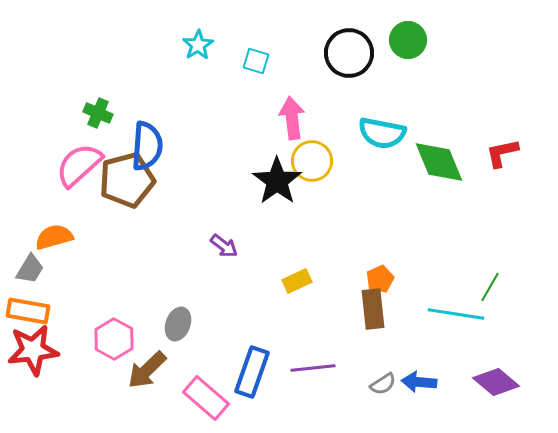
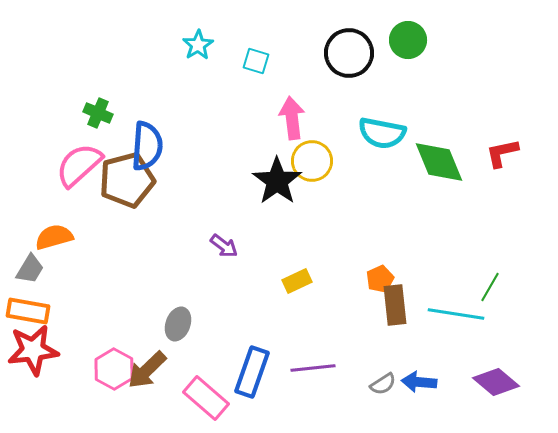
brown rectangle: moved 22 px right, 4 px up
pink hexagon: moved 30 px down
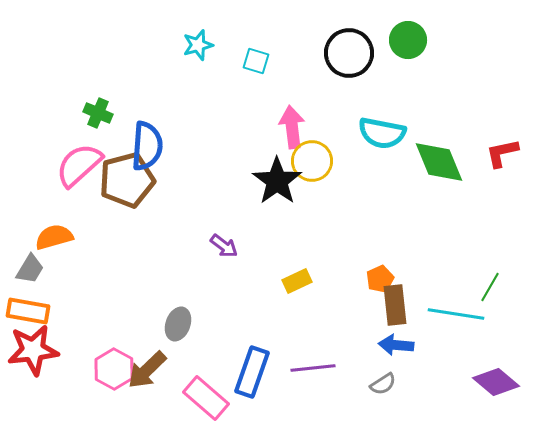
cyan star: rotated 16 degrees clockwise
pink arrow: moved 9 px down
blue arrow: moved 23 px left, 37 px up
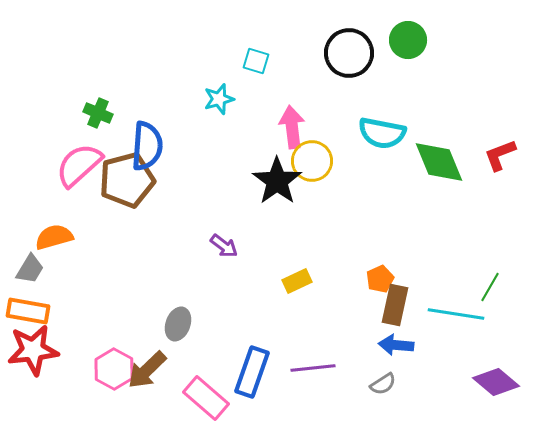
cyan star: moved 21 px right, 54 px down
red L-shape: moved 2 px left, 2 px down; rotated 9 degrees counterclockwise
brown rectangle: rotated 18 degrees clockwise
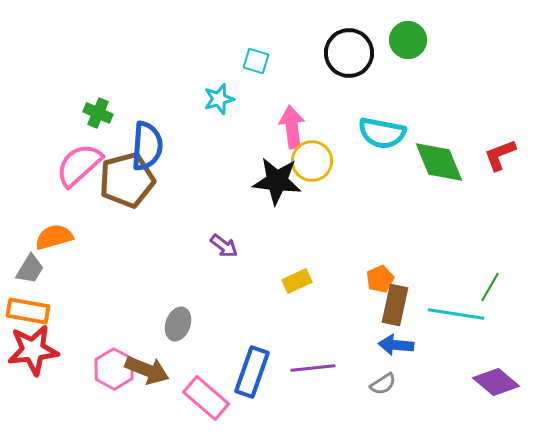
black star: rotated 30 degrees counterclockwise
brown arrow: rotated 114 degrees counterclockwise
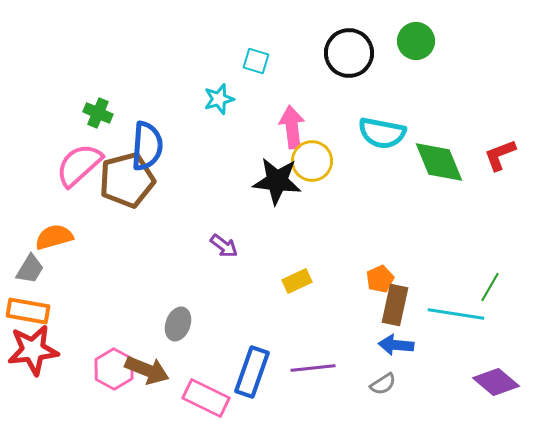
green circle: moved 8 px right, 1 px down
pink rectangle: rotated 15 degrees counterclockwise
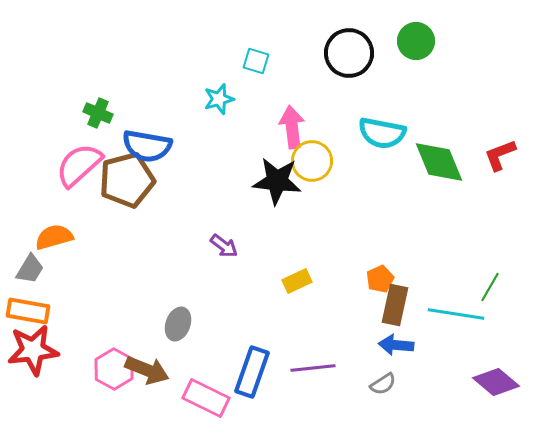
blue semicircle: rotated 96 degrees clockwise
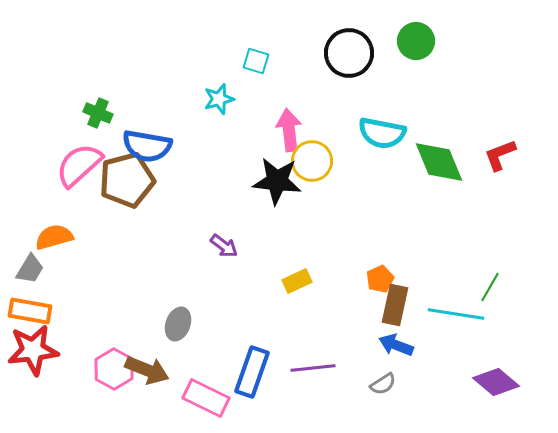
pink arrow: moved 3 px left, 3 px down
orange rectangle: moved 2 px right
blue arrow: rotated 16 degrees clockwise
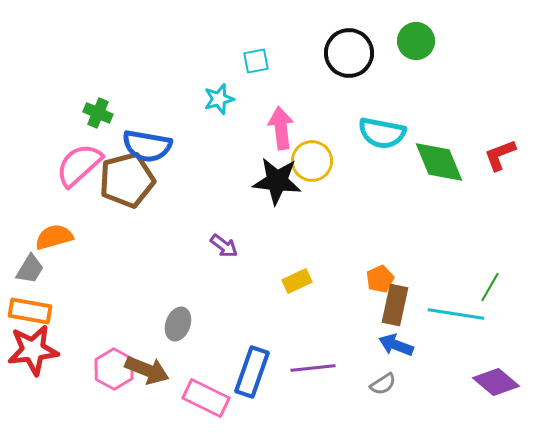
cyan square: rotated 28 degrees counterclockwise
pink arrow: moved 8 px left, 2 px up
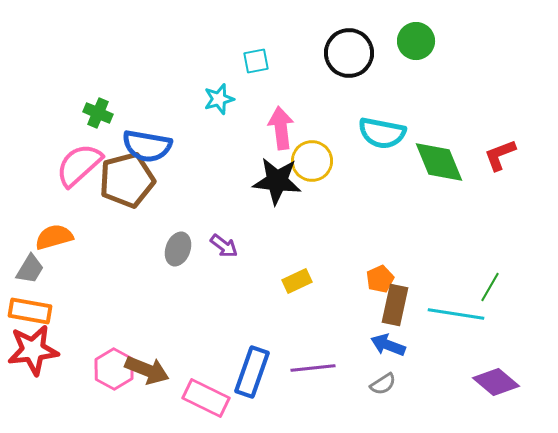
gray ellipse: moved 75 px up
blue arrow: moved 8 px left
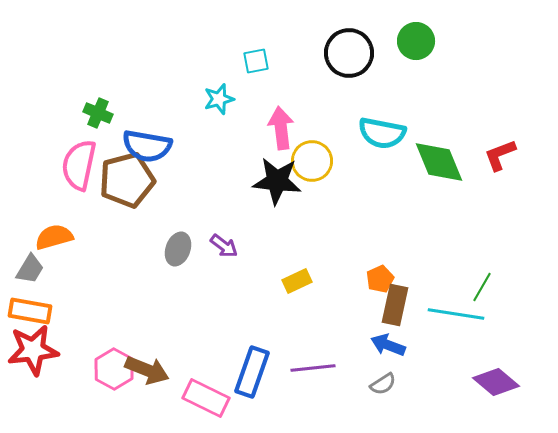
pink semicircle: rotated 36 degrees counterclockwise
green line: moved 8 px left
